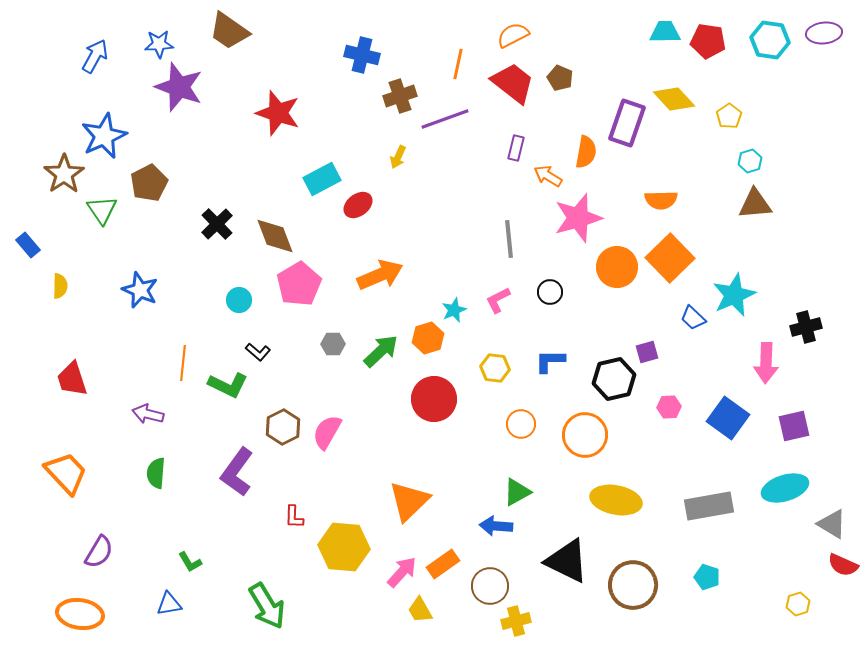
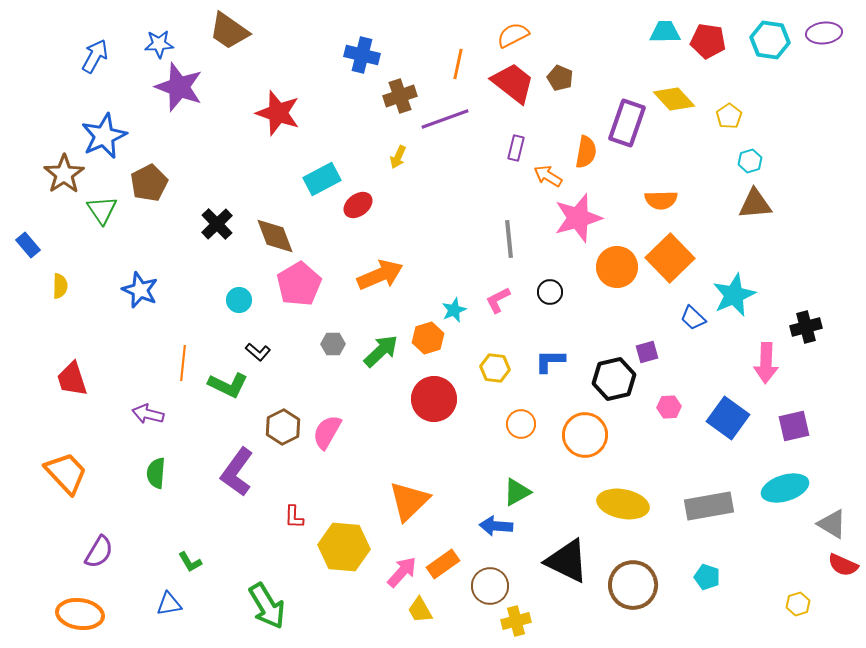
yellow ellipse at (616, 500): moved 7 px right, 4 px down
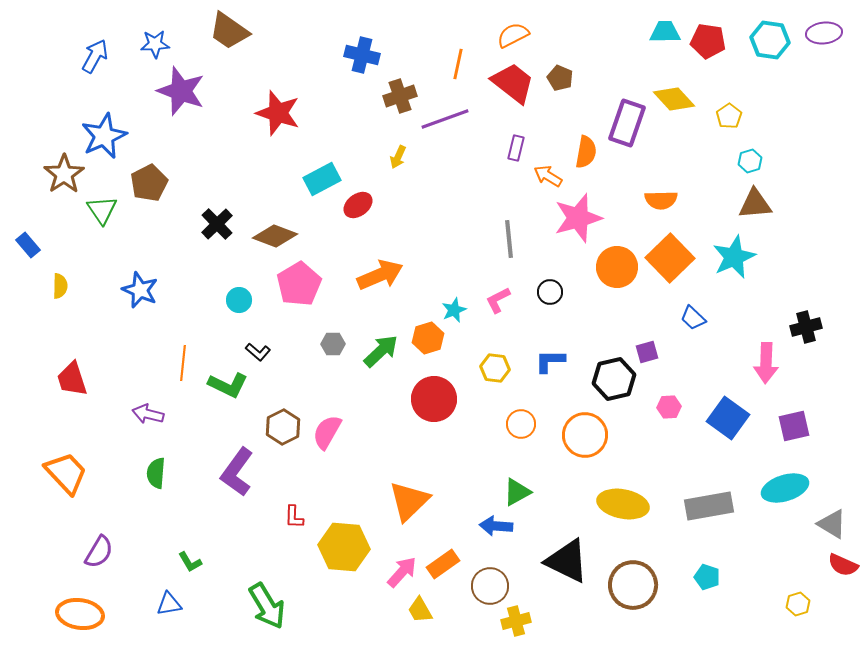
blue star at (159, 44): moved 4 px left
purple star at (179, 87): moved 2 px right, 4 px down
brown diamond at (275, 236): rotated 48 degrees counterclockwise
cyan star at (734, 295): moved 38 px up
